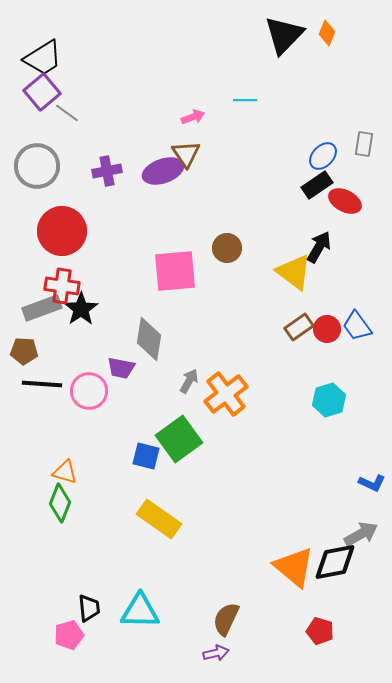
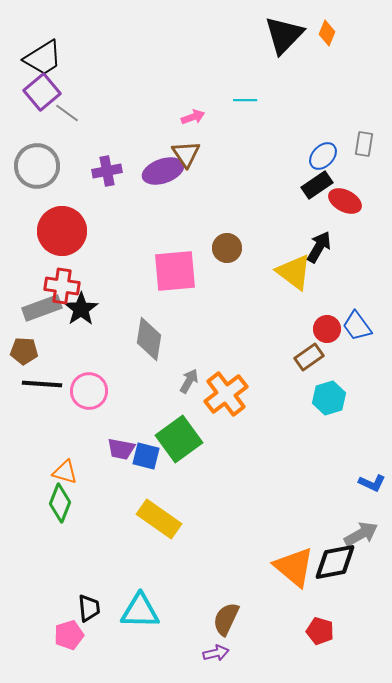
brown rectangle at (299, 327): moved 10 px right, 30 px down
purple trapezoid at (121, 368): moved 81 px down
cyan hexagon at (329, 400): moved 2 px up
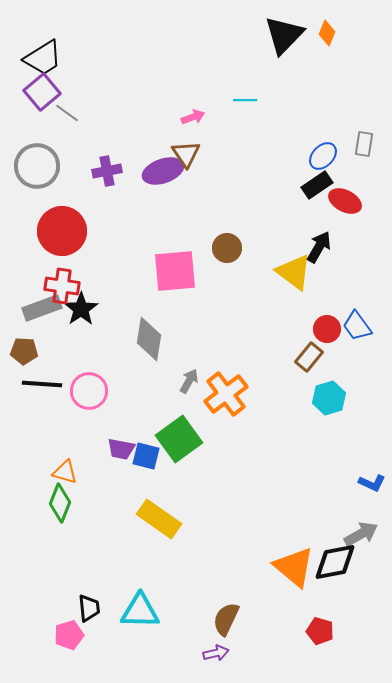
brown rectangle at (309, 357): rotated 16 degrees counterclockwise
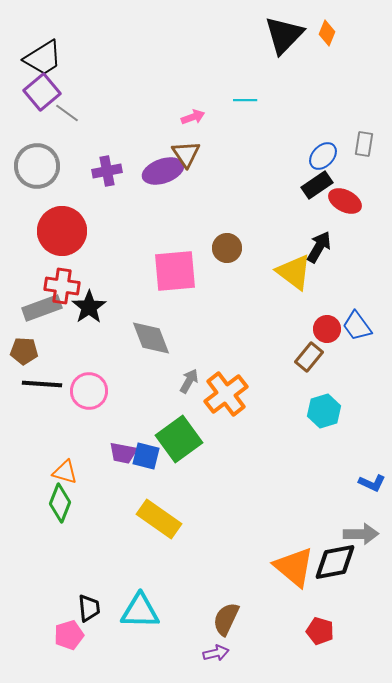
black star at (81, 309): moved 8 px right, 2 px up
gray diamond at (149, 339): moved 2 px right, 1 px up; rotated 30 degrees counterclockwise
cyan hexagon at (329, 398): moved 5 px left, 13 px down
purple trapezoid at (121, 449): moved 2 px right, 4 px down
gray arrow at (361, 534): rotated 28 degrees clockwise
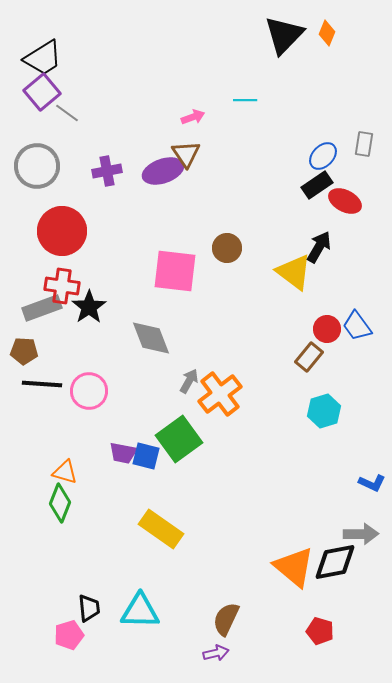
pink square at (175, 271): rotated 12 degrees clockwise
orange cross at (226, 394): moved 6 px left
yellow rectangle at (159, 519): moved 2 px right, 10 px down
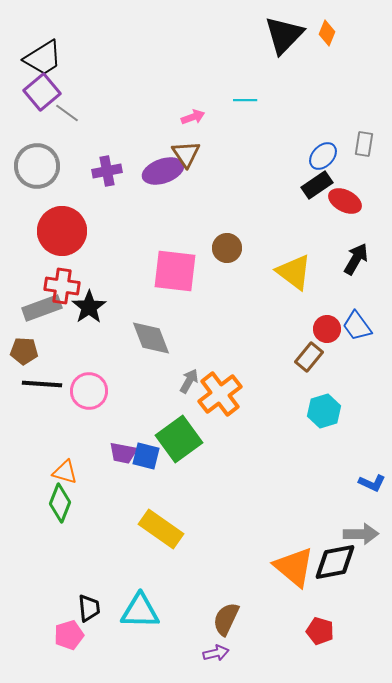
black arrow at (319, 247): moved 37 px right, 12 px down
